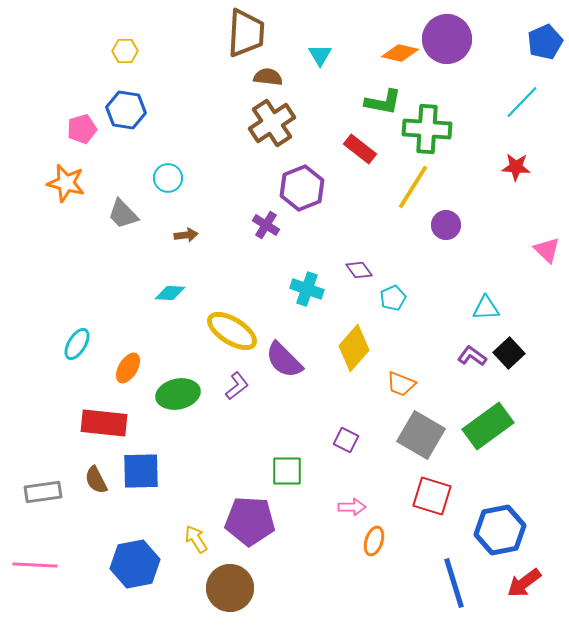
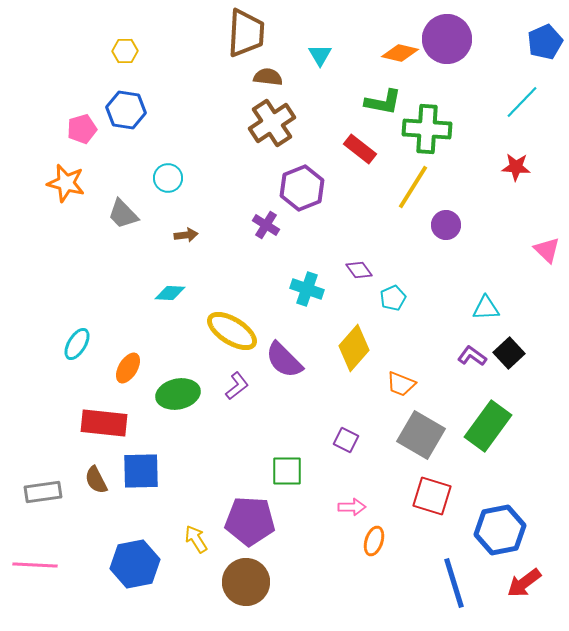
green rectangle at (488, 426): rotated 18 degrees counterclockwise
brown circle at (230, 588): moved 16 px right, 6 px up
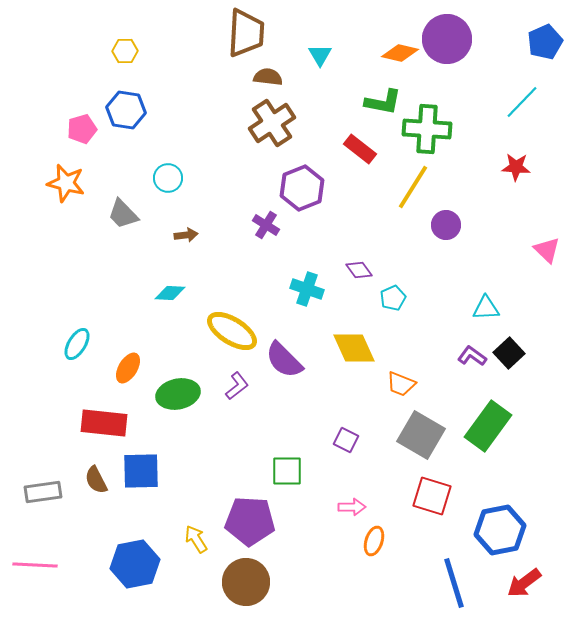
yellow diamond at (354, 348): rotated 66 degrees counterclockwise
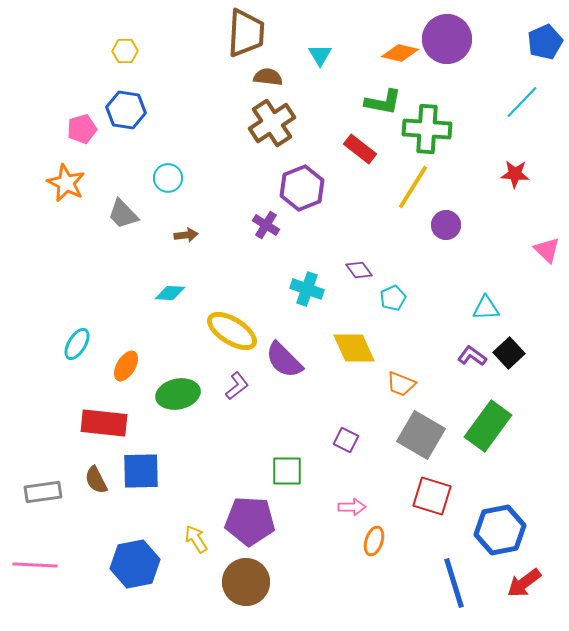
red star at (516, 167): moved 1 px left, 7 px down
orange star at (66, 183): rotated 12 degrees clockwise
orange ellipse at (128, 368): moved 2 px left, 2 px up
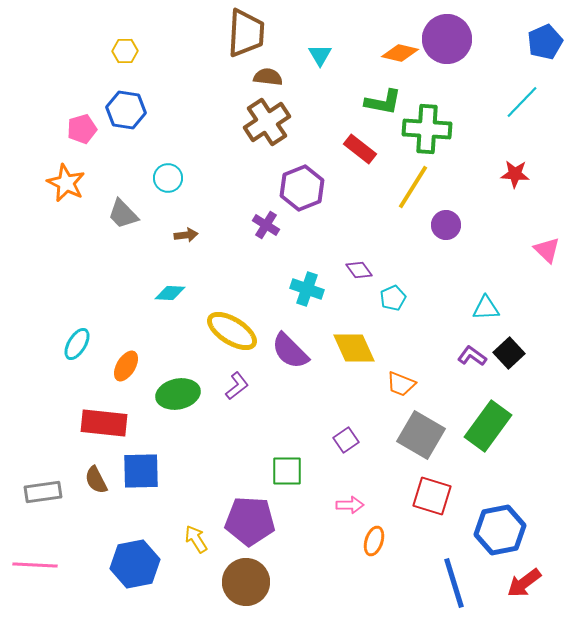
brown cross at (272, 123): moved 5 px left, 1 px up
purple semicircle at (284, 360): moved 6 px right, 9 px up
purple square at (346, 440): rotated 30 degrees clockwise
pink arrow at (352, 507): moved 2 px left, 2 px up
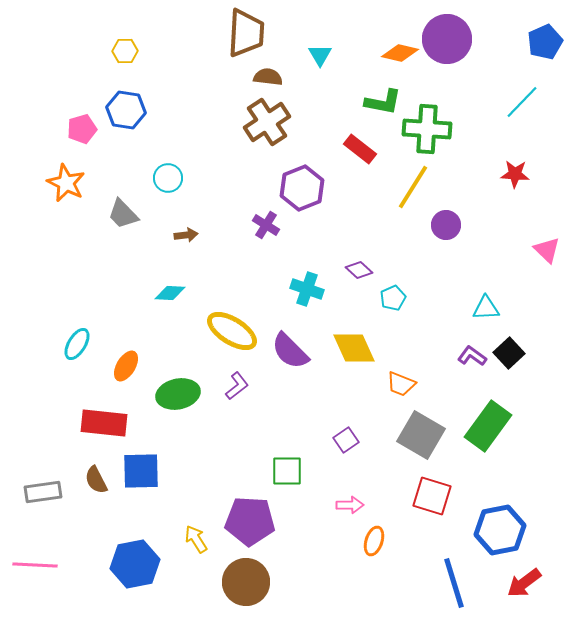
purple diamond at (359, 270): rotated 12 degrees counterclockwise
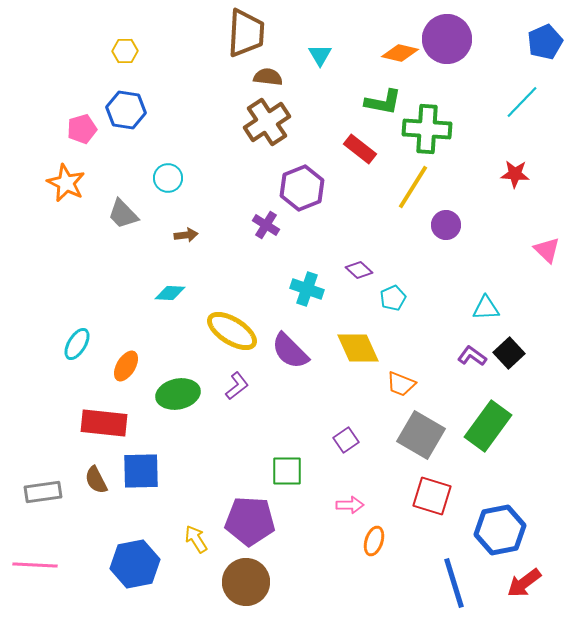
yellow diamond at (354, 348): moved 4 px right
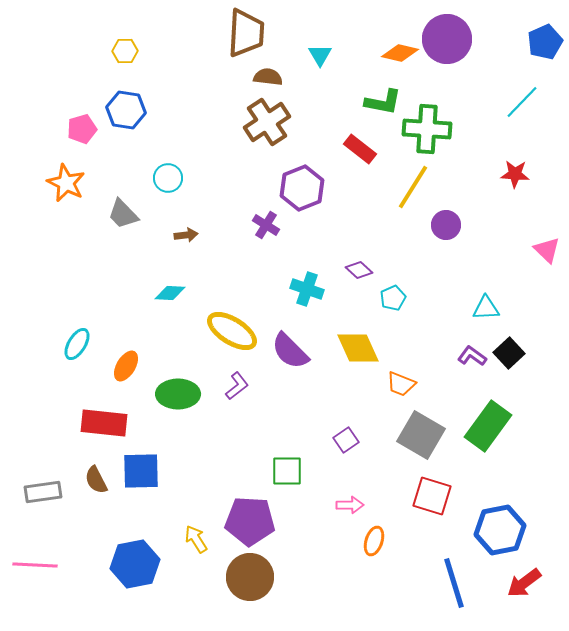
green ellipse at (178, 394): rotated 12 degrees clockwise
brown circle at (246, 582): moved 4 px right, 5 px up
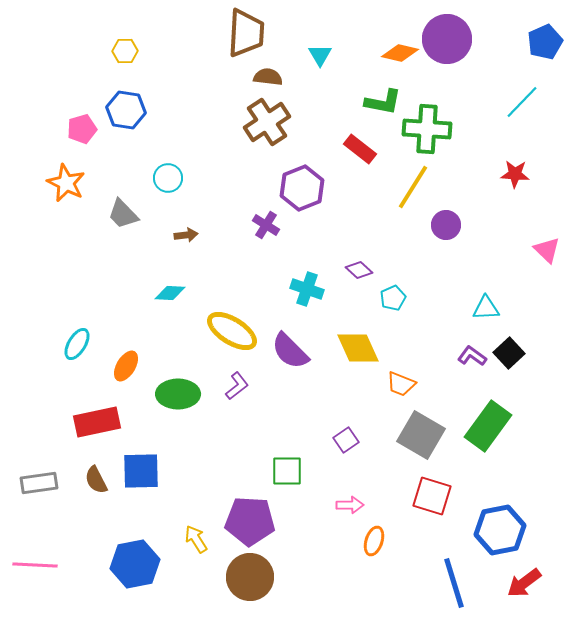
red rectangle at (104, 423): moved 7 px left, 1 px up; rotated 18 degrees counterclockwise
gray rectangle at (43, 492): moved 4 px left, 9 px up
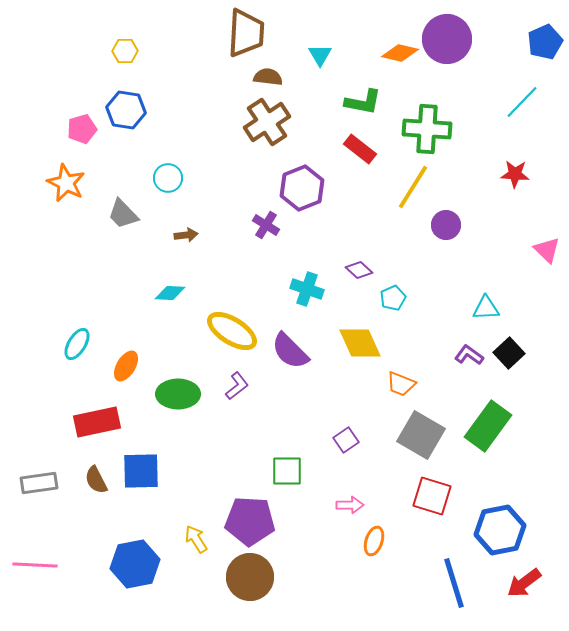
green L-shape at (383, 102): moved 20 px left
yellow diamond at (358, 348): moved 2 px right, 5 px up
purple L-shape at (472, 356): moved 3 px left, 1 px up
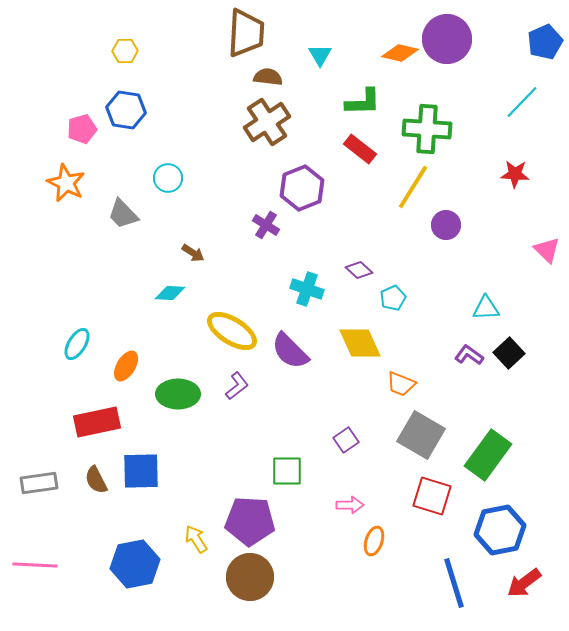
green L-shape at (363, 102): rotated 12 degrees counterclockwise
brown arrow at (186, 235): moved 7 px right, 18 px down; rotated 40 degrees clockwise
green rectangle at (488, 426): moved 29 px down
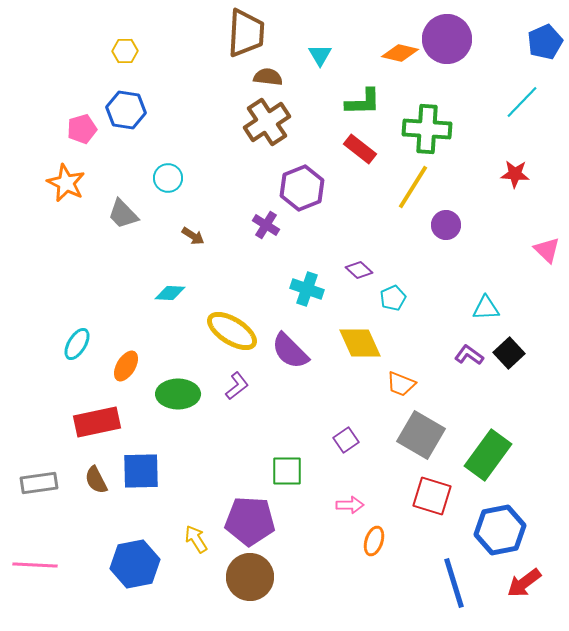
brown arrow at (193, 253): moved 17 px up
